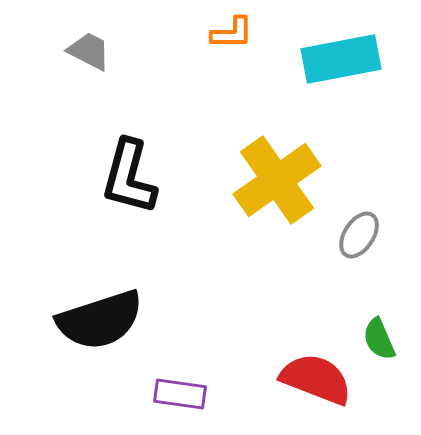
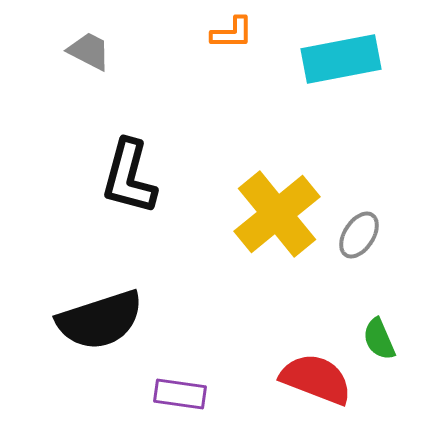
yellow cross: moved 34 px down; rotated 4 degrees counterclockwise
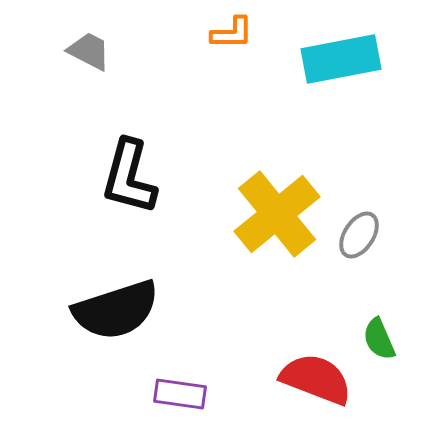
black semicircle: moved 16 px right, 10 px up
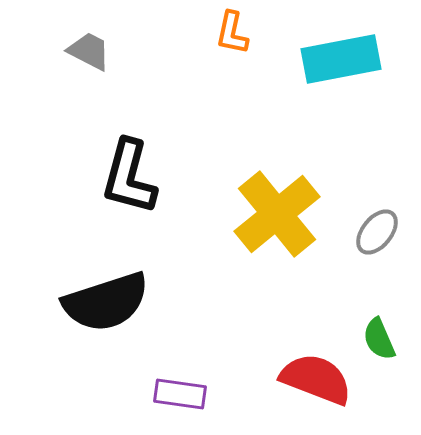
orange L-shape: rotated 102 degrees clockwise
gray ellipse: moved 18 px right, 3 px up; rotated 6 degrees clockwise
black semicircle: moved 10 px left, 8 px up
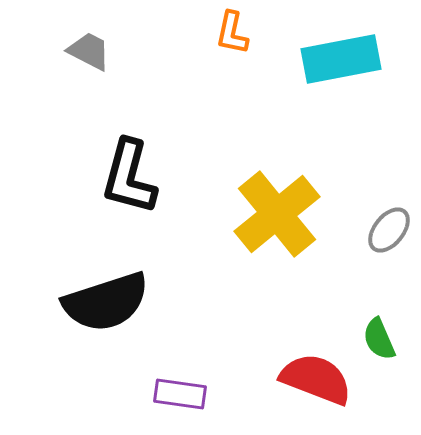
gray ellipse: moved 12 px right, 2 px up
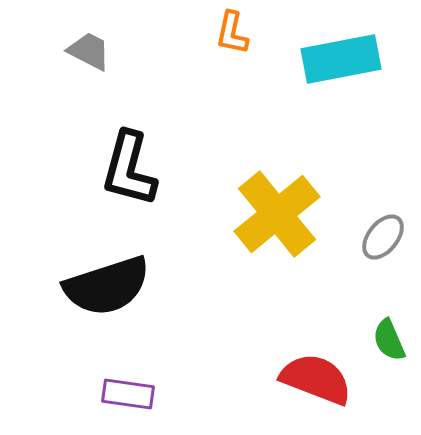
black L-shape: moved 8 px up
gray ellipse: moved 6 px left, 7 px down
black semicircle: moved 1 px right, 16 px up
green semicircle: moved 10 px right, 1 px down
purple rectangle: moved 52 px left
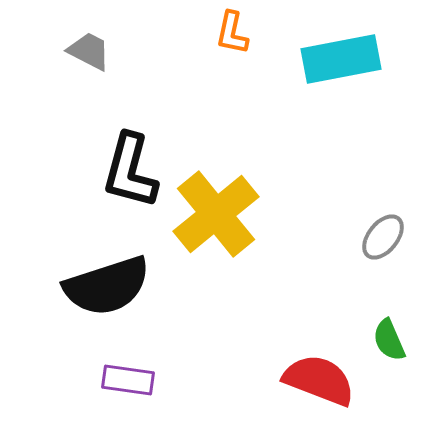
black L-shape: moved 1 px right, 2 px down
yellow cross: moved 61 px left
red semicircle: moved 3 px right, 1 px down
purple rectangle: moved 14 px up
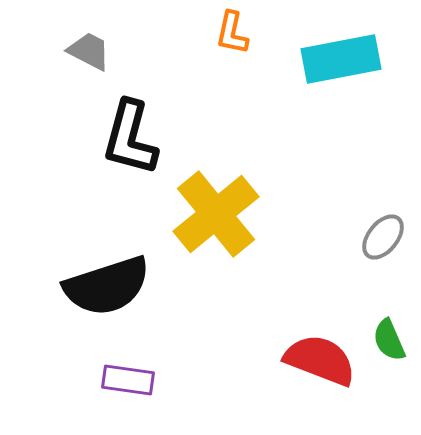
black L-shape: moved 33 px up
red semicircle: moved 1 px right, 20 px up
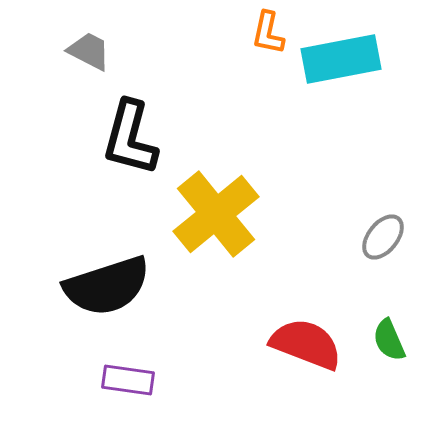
orange L-shape: moved 36 px right
red semicircle: moved 14 px left, 16 px up
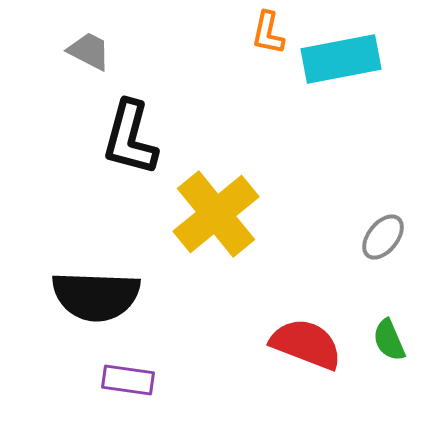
black semicircle: moved 11 px left, 10 px down; rotated 20 degrees clockwise
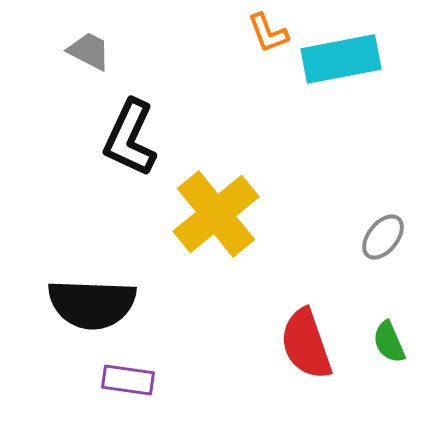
orange L-shape: rotated 33 degrees counterclockwise
black L-shape: rotated 10 degrees clockwise
black semicircle: moved 4 px left, 8 px down
green semicircle: moved 2 px down
red semicircle: rotated 130 degrees counterclockwise
